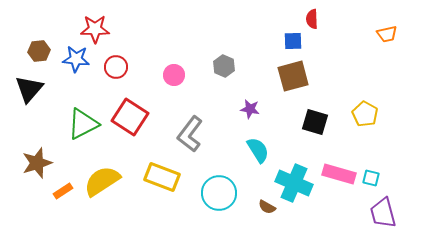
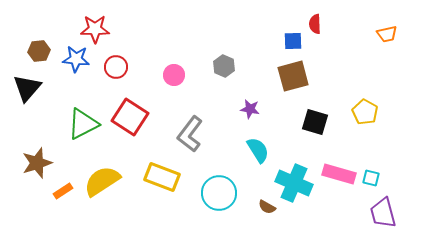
red semicircle: moved 3 px right, 5 px down
black triangle: moved 2 px left, 1 px up
yellow pentagon: moved 2 px up
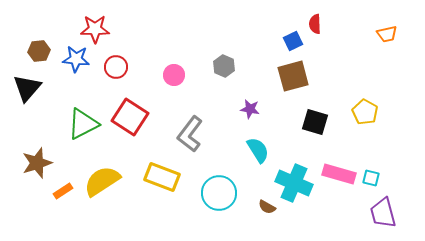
blue square: rotated 24 degrees counterclockwise
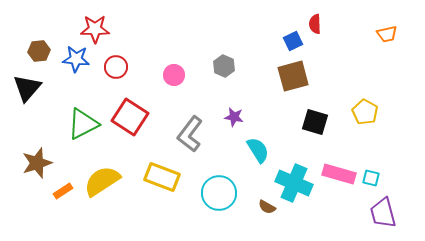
purple star: moved 16 px left, 8 px down
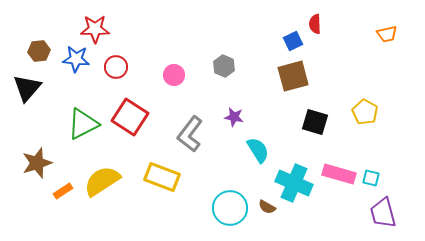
cyan circle: moved 11 px right, 15 px down
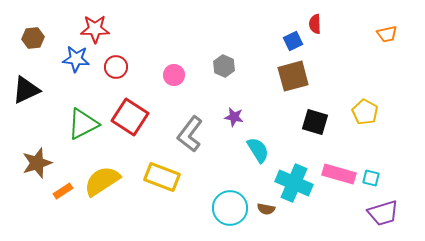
brown hexagon: moved 6 px left, 13 px up
black triangle: moved 1 px left, 2 px down; rotated 24 degrees clockwise
brown semicircle: moved 1 px left, 2 px down; rotated 18 degrees counterclockwise
purple trapezoid: rotated 92 degrees counterclockwise
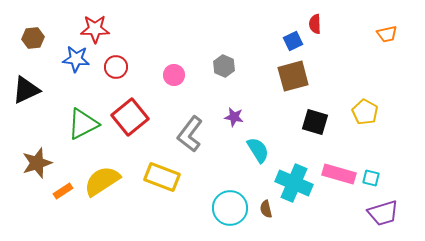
red square: rotated 18 degrees clockwise
brown semicircle: rotated 66 degrees clockwise
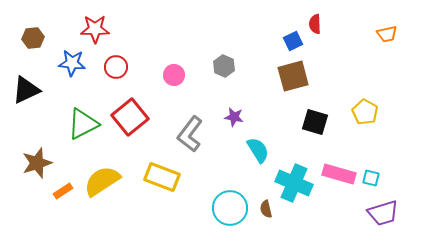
blue star: moved 4 px left, 4 px down
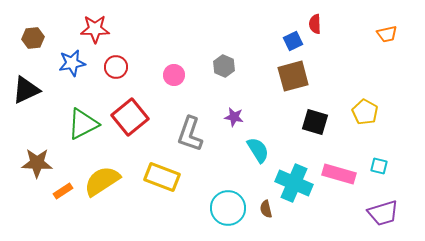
blue star: rotated 16 degrees counterclockwise
gray L-shape: rotated 18 degrees counterclockwise
brown star: rotated 20 degrees clockwise
cyan square: moved 8 px right, 12 px up
cyan circle: moved 2 px left
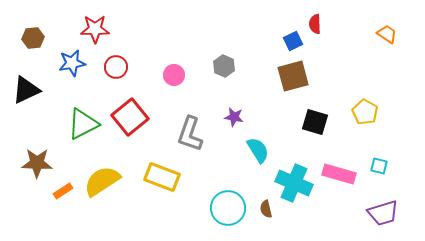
orange trapezoid: rotated 135 degrees counterclockwise
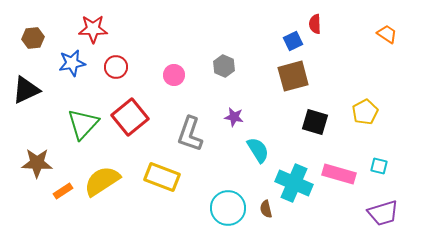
red star: moved 2 px left
yellow pentagon: rotated 15 degrees clockwise
green triangle: rotated 20 degrees counterclockwise
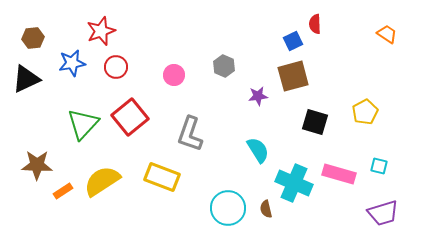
red star: moved 8 px right, 2 px down; rotated 20 degrees counterclockwise
black triangle: moved 11 px up
purple star: moved 24 px right, 21 px up; rotated 18 degrees counterclockwise
brown star: moved 2 px down
